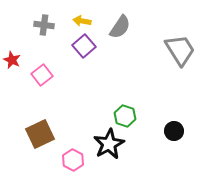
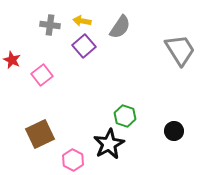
gray cross: moved 6 px right
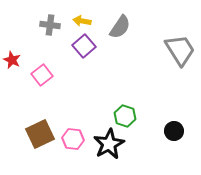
pink hexagon: moved 21 px up; rotated 20 degrees counterclockwise
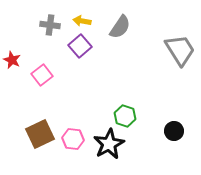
purple square: moved 4 px left
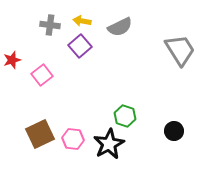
gray semicircle: rotated 30 degrees clockwise
red star: rotated 30 degrees clockwise
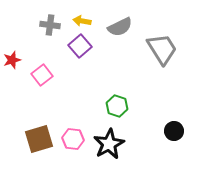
gray trapezoid: moved 18 px left, 1 px up
green hexagon: moved 8 px left, 10 px up
brown square: moved 1 px left, 5 px down; rotated 8 degrees clockwise
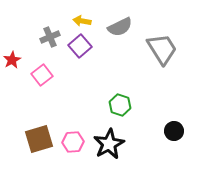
gray cross: moved 12 px down; rotated 30 degrees counterclockwise
red star: rotated 12 degrees counterclockwise
green hexagon: moved 3 px right, 1 px up
pink hexagon: moved 3 px down; rotated 10 degrees counterclockwise
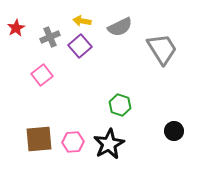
red star: moved 4 px right, 32 px up
brown square: rotated 12 degrees clockwise
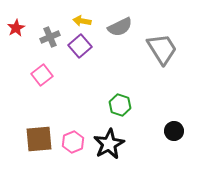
pink hexagon: rotated 20 degrees counterclockwise
